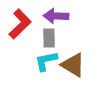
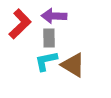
purple arrow: moved 2 px left
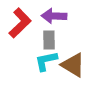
red L-shape: moved 1 px up
gray rectangle: moved 2 px down
